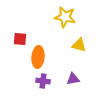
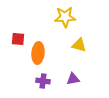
yellow star: rotated 15 degrees counterclockwise
red square: moved 2 px left
orange ellipse: moved 4 px up
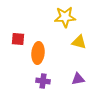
yellow triangle: moved 3 px up
purple triangle: moved 5 px right
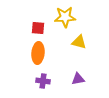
red square: moved 20 px right, 11 px up
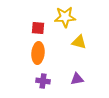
purple triangle: moved 1 px left
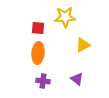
yellow triangle: moved 4 px right, 3 px down; rotated 42 degrees counterclockwise
purple triangle: rotated 48 degrees clockwise
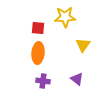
yellow triangle: rotated 28 degrees counterclockwise
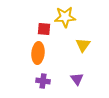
red square: moved 6 px right, 1 px down
purple triangle: rotated 16 degrees clockwise
